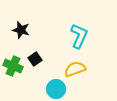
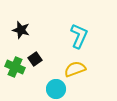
green cross: moved 2 px right, 1 px down
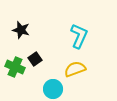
cyan circle: moved 3 px left
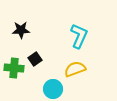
black star: rotated 18 degrees counterclockwise
green cross: moved 1 px left, 1 px down; rotated 18 degrees counterclockwise
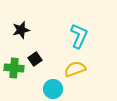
black star: rotated 12 degrees counterclockwise
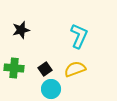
black square: moved 10 px right, 10 px down
cyan circle: moved 2 px left
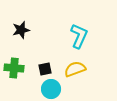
black square: rotated 24 degrees clockwise
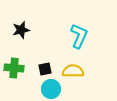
yellow semicircle: moved 2 px left, 2 px down; rotated 20 degrees clockwise
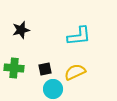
cyan L-shape: rotated 60 degrees clockwise
yellow semicircle: moved 2 px right, 1 px down; rotated 25 degrees counterclockwise
cyan circle: moved 2 px right
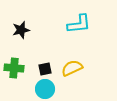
cyan L-shape: moved 12 px up
yellow semicircle: moved 3 px left, 4 px up
cyan circle: moved 8 px left
